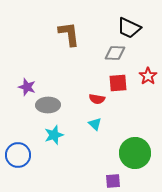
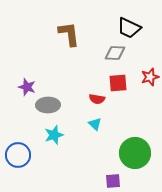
red star: moved 2 px right, 1 px down; rotated 18 degrees clockwise
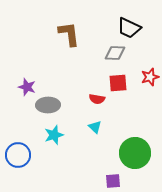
cyan triangle: moved 3 px down
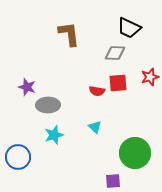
red semicircle: moved 8 px up
blue circle: moved 2 px down
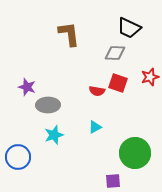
red square: rotated 24 degrees clockwise
cyan triangle: rotated 48 degrees clockwise
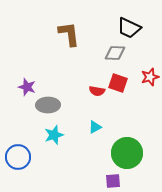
green circle: moved 8 px left
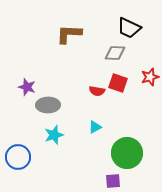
brown L-shape: rotated 80 degrees counterclockwise
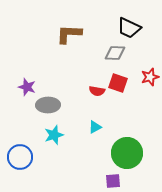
blue circle: moved 2 px right
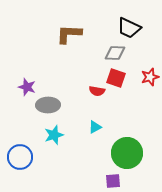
red square: moved 2 px left, 5 px up
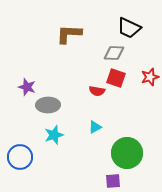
gray diamond: moved 1 px left
